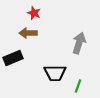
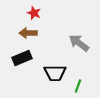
gray arrow: rotated 70 degrees counterclockwise
black rectangle: moved 9 px right
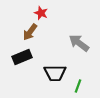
red star: moved 7 px right
brown arrow: moved 2 px right, 1 px up; rotated 54 degrees counterclockwise
black rectangle: moved 1 px up
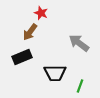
green line: moved 2 px right
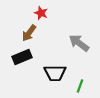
brown arrow: moved 1 px left, 1 px down
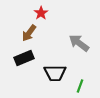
red star: rotated 16 degrees clockwise
black rectangle: moved 2 px right, 1 px down
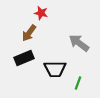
red star: rotated 24 degrees counterclockwise
black trapezoid: moved 4 px up
green line: moved 2 px left, 3 px up
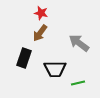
brown arrow: moved 11 px right
black rectangle: rotated 48 degrees counterclockwise
green line: rotated 56 degrees clockwise
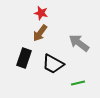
black trapezoid: moved 2 px left, 5 px up; rotated 30 degrees clockwise
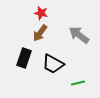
gray arrow: moved 8 px up
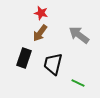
black trapezoid: rotated 75 degrees clockwise
green line: rotated 40 degrees clockwise
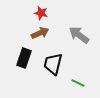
brown arrow: rotated 150 degrees counterclockwise
